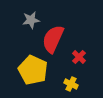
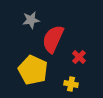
yellow cross: rotated 16 degrees counterclockwise
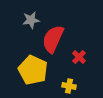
yellow cross: moved 2 px left, 2 px down
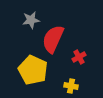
red cross: rotated 16 degrees clockwise
yellow cross: moved 2 px right
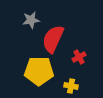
yellow pentagon: moved 6 px right, 1 px down; rotated 24 degrees counterclockwise
